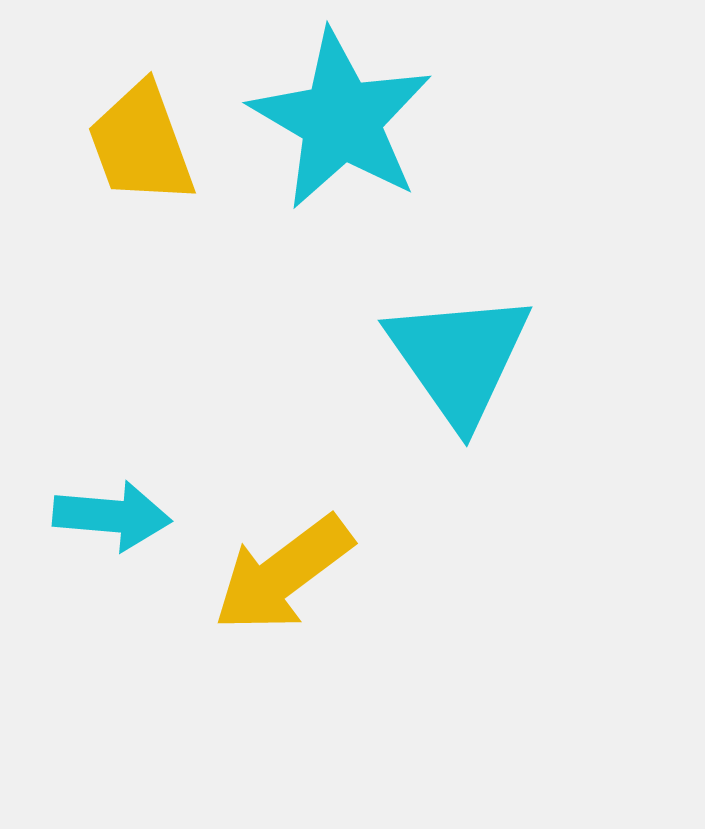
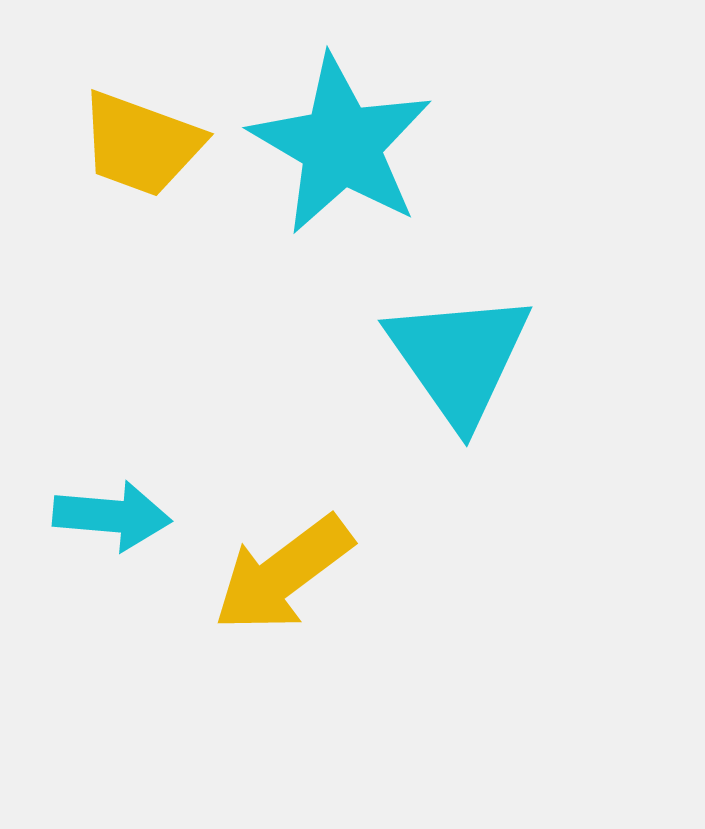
cyan star: moved 25 px down
yellow trapezoid: rotated 50 degrees counterclockwise
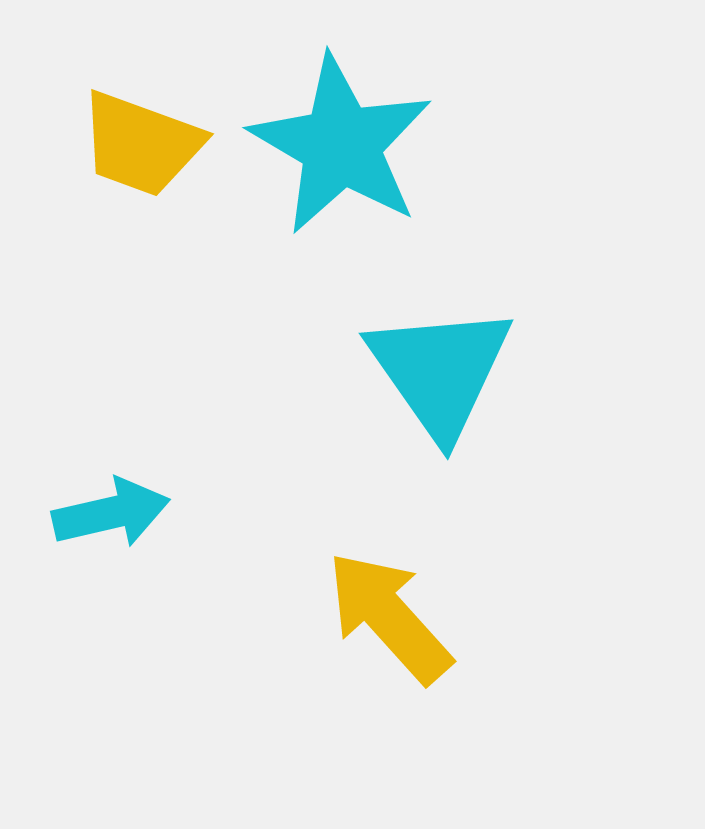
cyan triangle: moved 19 px left, 13 px down
cyan arrow: moved 1 px left, 3 px up; rotated 18 degrees counterclockwise
yellow arrow: moved 106 px right, 43 px down; rotated 85 degrees clockwise
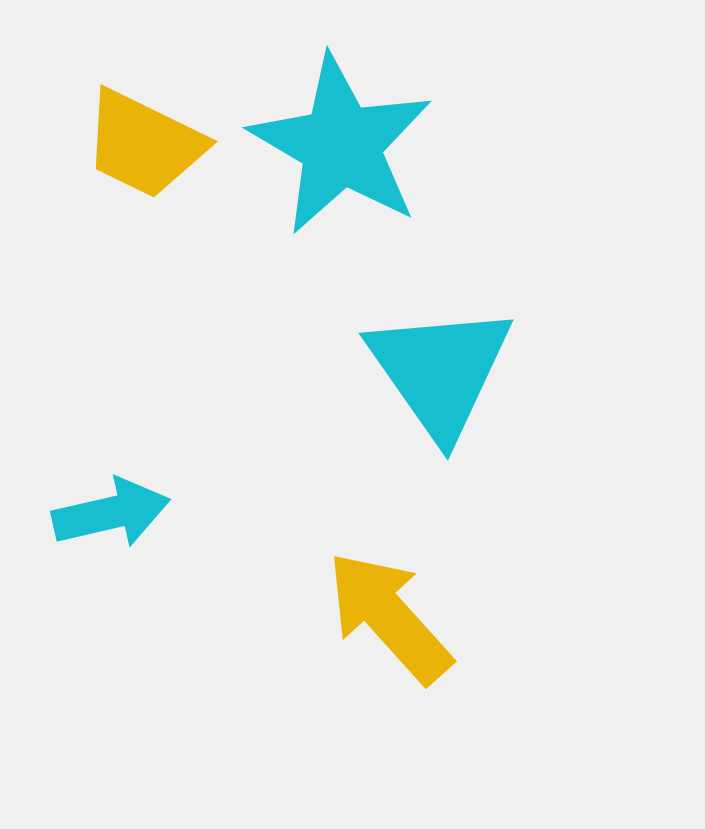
yellow trapezoid: moved 3 px right; rotated 6 degrees clockwise
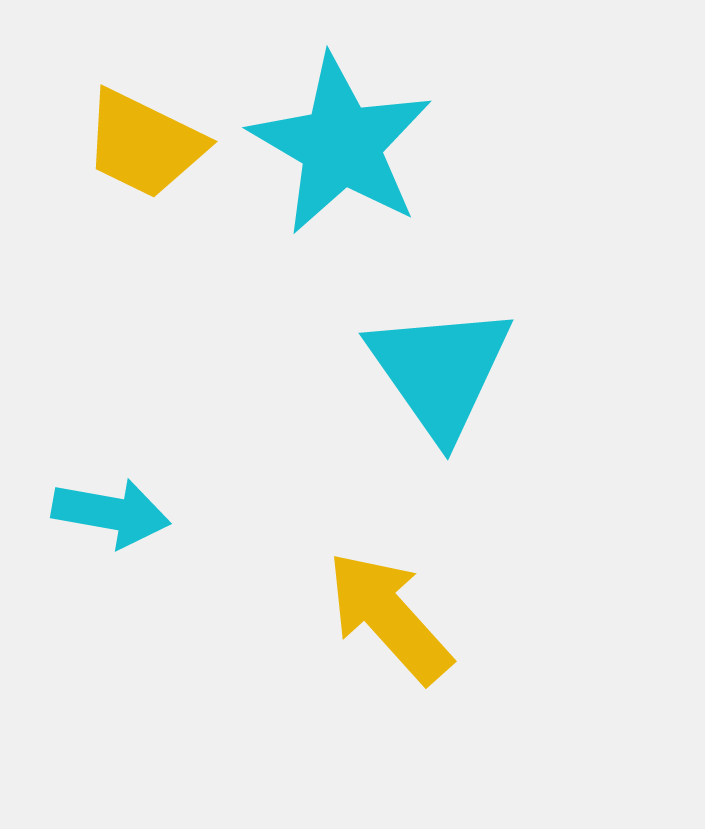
cyan arrow: rotated 23 degrees clockwise
